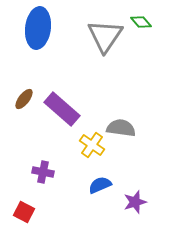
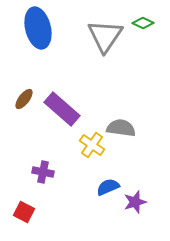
green diamond: moved 2 px right, 1 px down; rotated 25 degrees counterclockwise
blue ellipse: rotated 21 degrees counterclockwise
blue semicircle: moved 8 px right, 2 px down
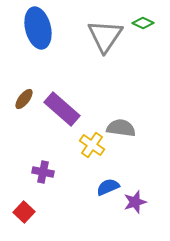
red square: rotated 15 degrees clockwise
